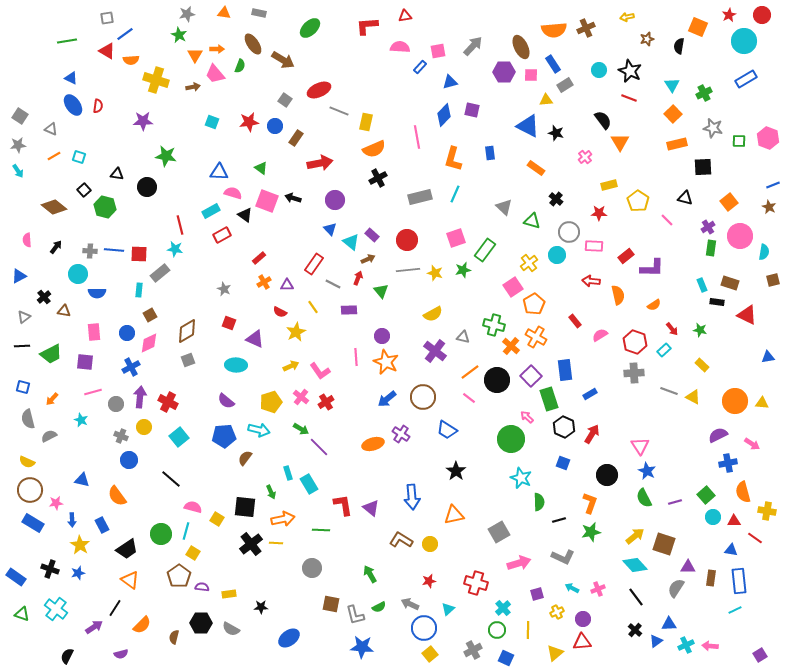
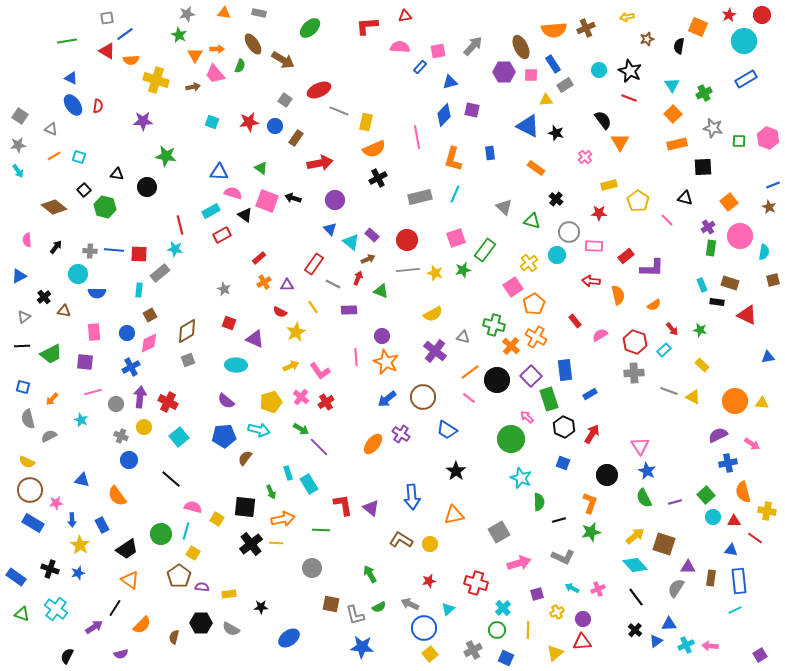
green triangle at (381, 291): rotated 28 degrees counterclockwise
orange ellipse at (373, 444): rotated 35 degrees counterclockwise
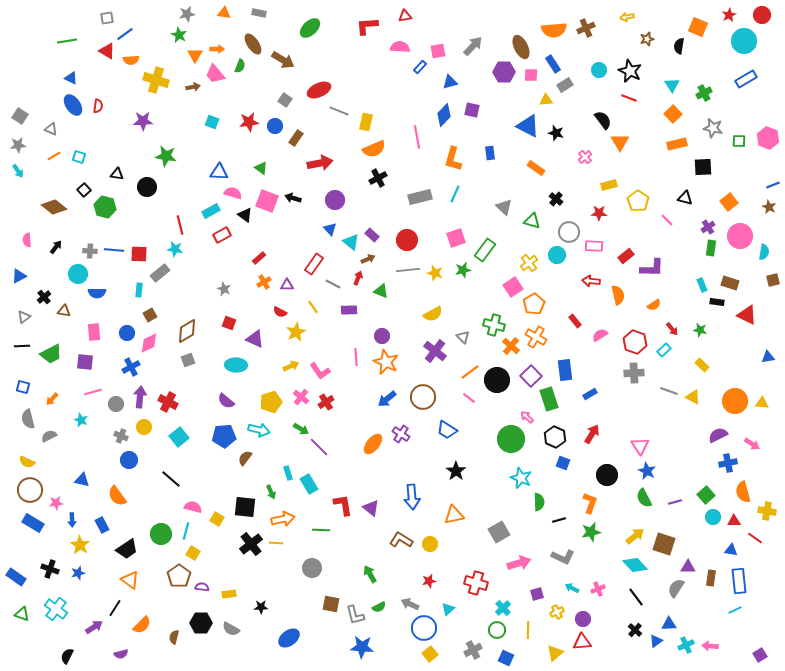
gray triangle at (463, 337): rotated 32 degrees clockwise
black hexagon at (564, 427): moved 9 px left, 10 px down
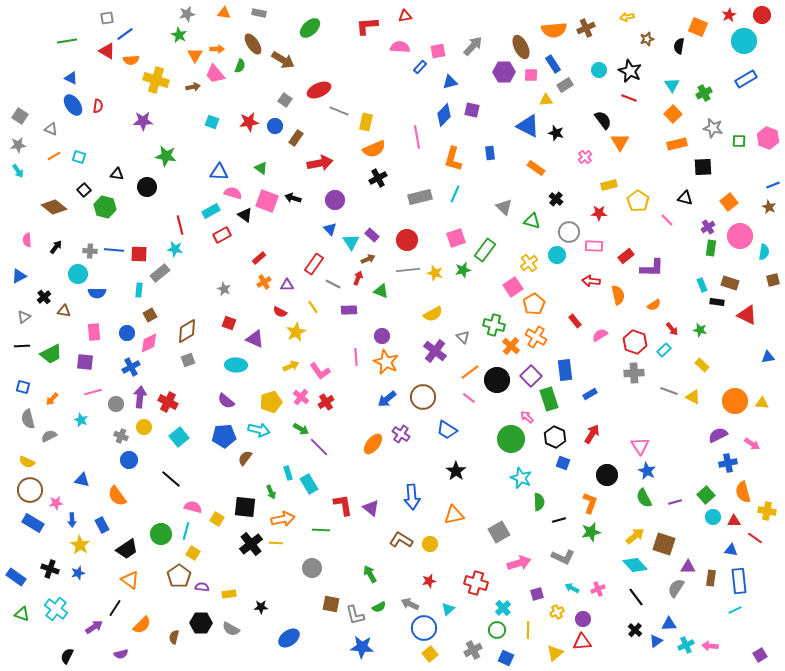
cyan triangle at (351, 242): rotated 18 degrees clockwise
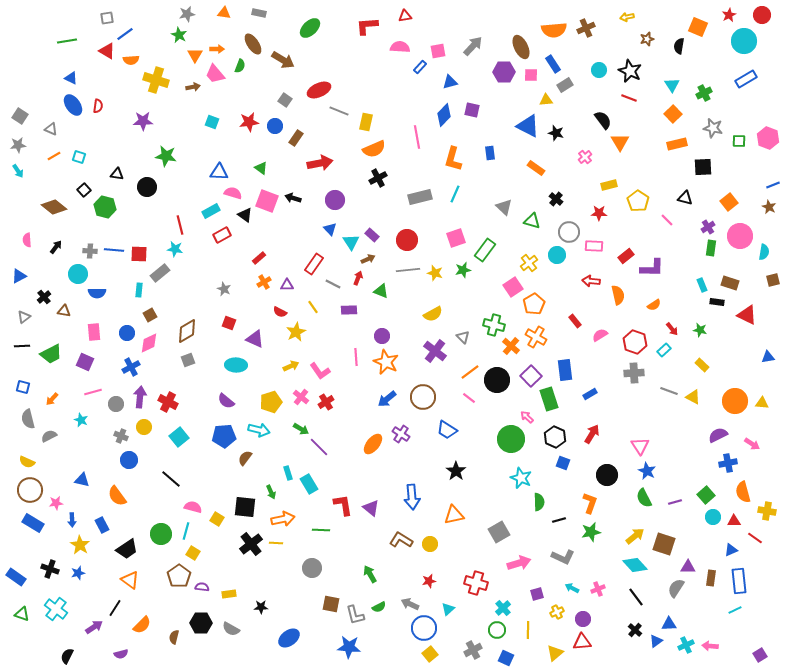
purple square at (85, 362): rotated 18 degrees clockwise
blue triangle at (731, 550): rotated 32 degrees counterclockwise
blue star at (362, 647): moved 13 px left
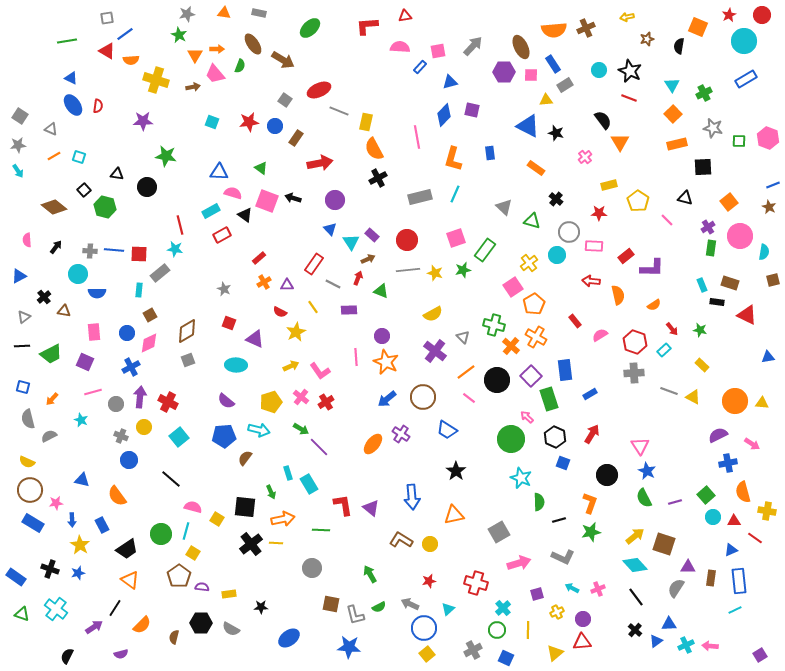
orange semicircle at (374, 149): rotated 85 degrees clockwise
orange line at (470, 372): moved 4 px left
yellow square at (430, 654): moved 3 px left
